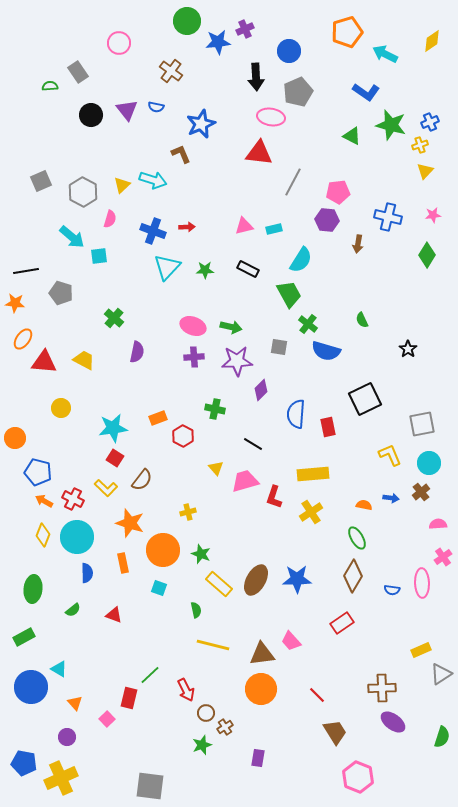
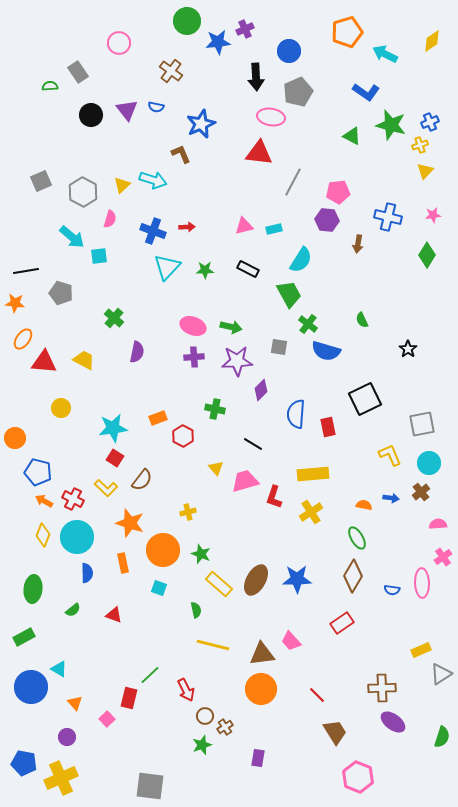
brown circle at (206, 713): moved 1 px left, 3 px down
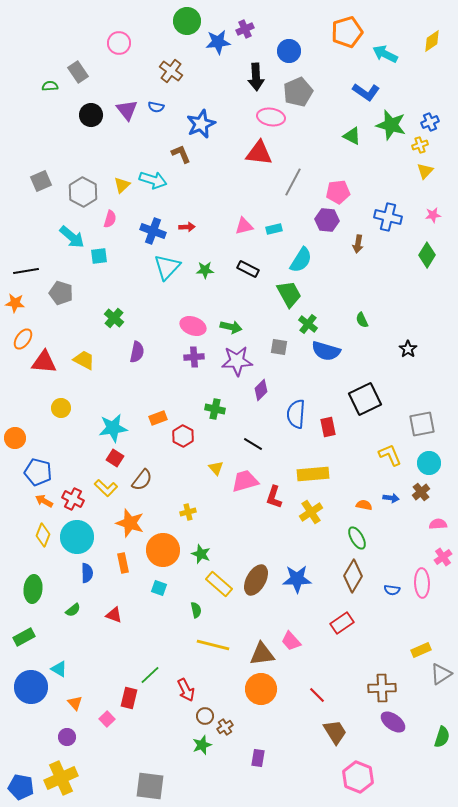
blue pentagon at (24, 763): moved 3 px left, 24 px down
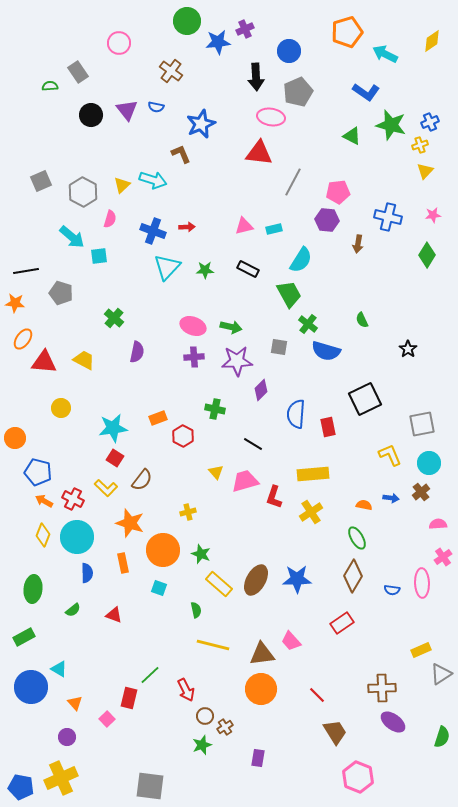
yellow triangle at (216, 468): moved 4 px down
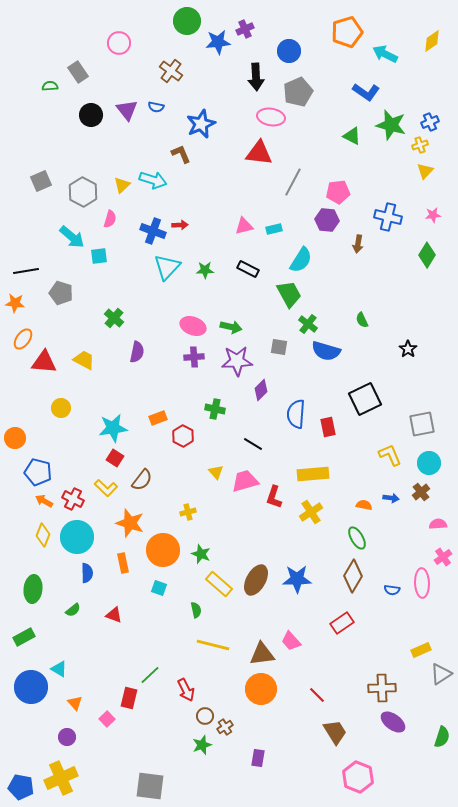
red arrow at (187, 227): moved 7 px left, 2 px up
